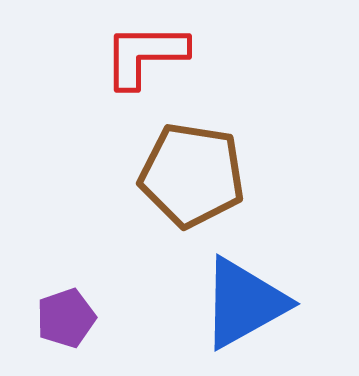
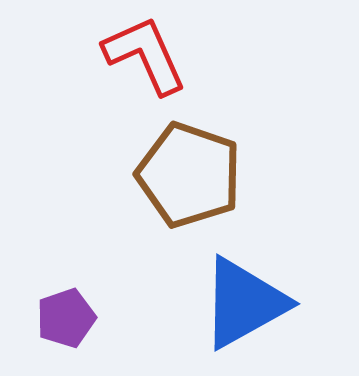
red L-shape: rotated 66 degrees clockwise
brown pentagon: moved 3 px left; rotated 10 degrees clockwise
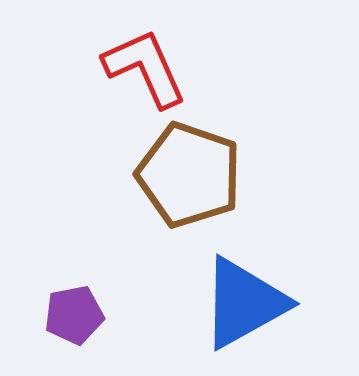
red L-shape: moved 13 px down
purple pentagon: moved 8 px right, 3 px up; rotated 8 degrees clockwise
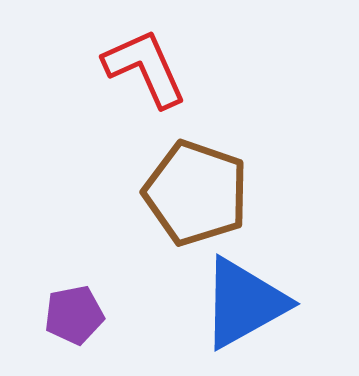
brown pentagon: moved 7 px right, 18 px down
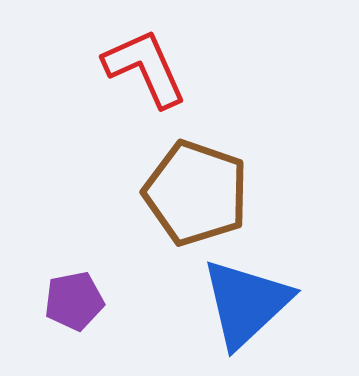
blue triangle: moved 2 px right; rotated 14 degrees counterclockwise
purple pentagon: moved 14 px up
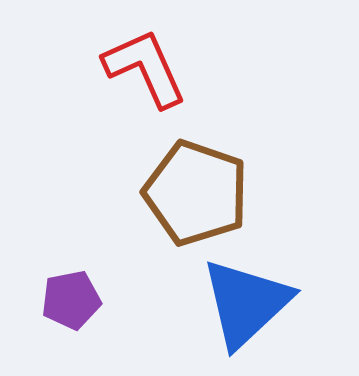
purple pentagon: moved 3 px left, 1 px up
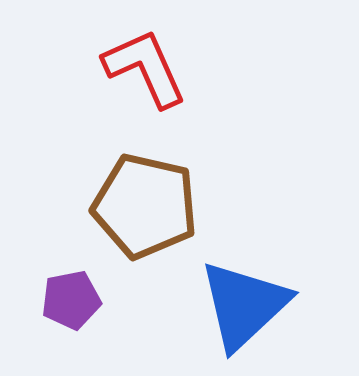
brown pentagon: moved 51 px left, 13 px down; rotated 6 degrees counterclockwise
blue triangle: moved 2 px left, 2 px down
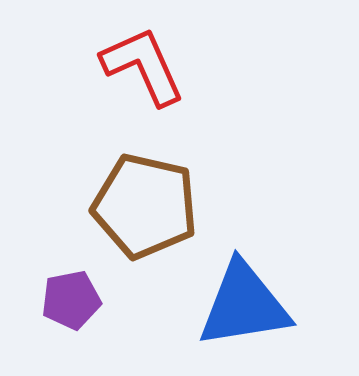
red L-shape: moved 2 px left, 2 px up
blue triangle: rotated 34 degrees clockwise
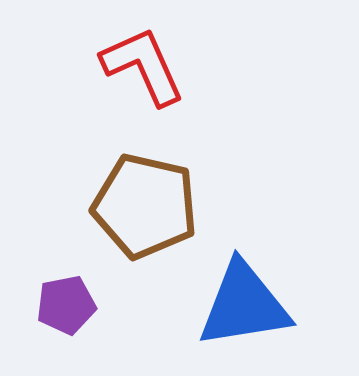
purple pentagon: moved 5 px left, 5 px down
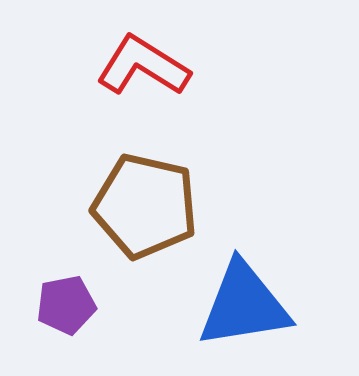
red L-shape: rotated 34 degrees counterclockwise
